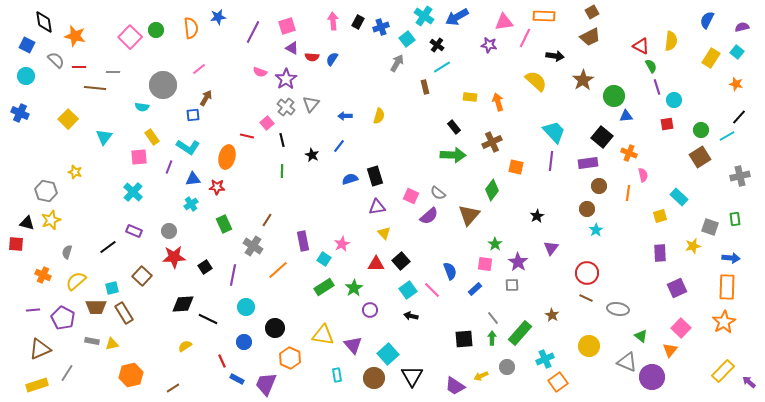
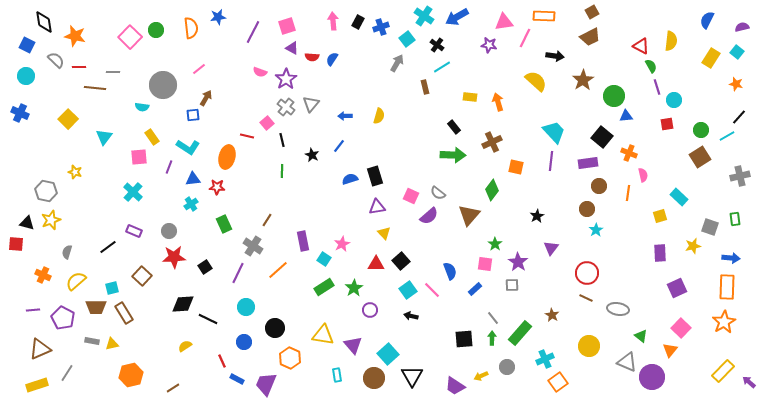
purple line at (233, 275): moved 5 px right, 2 px up; rotated 15 degrees clockwise
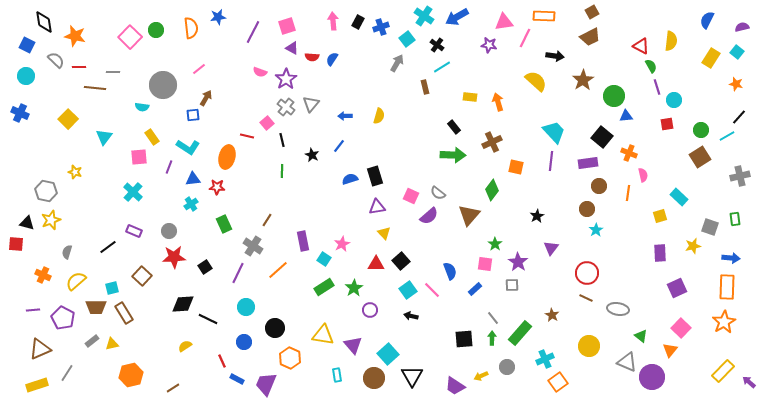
gray rectangle at (92, 341): rotated 48 degrees counterclockwise
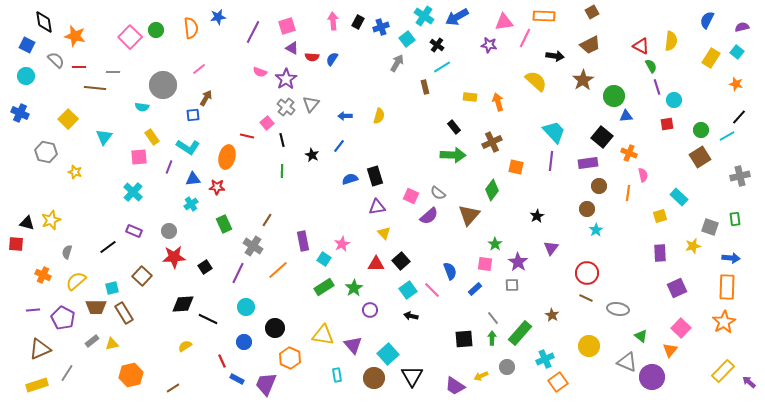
brown trapezoid at (590, 37): moved 8 px down
gray hexagon at (46, 191): moved 39 px up
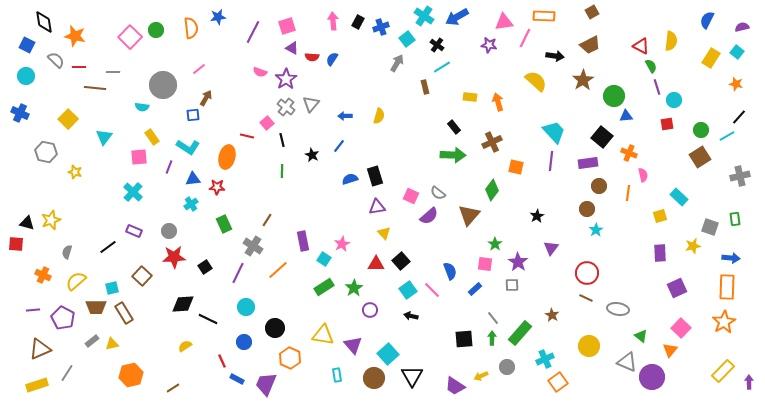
purple arrow at (749, 382): rotated 48 degrees clockwise
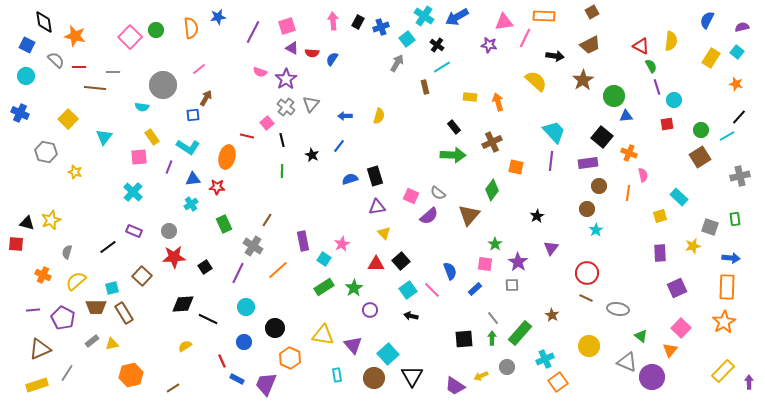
red semicircle at (312, 57): moved 4 px up
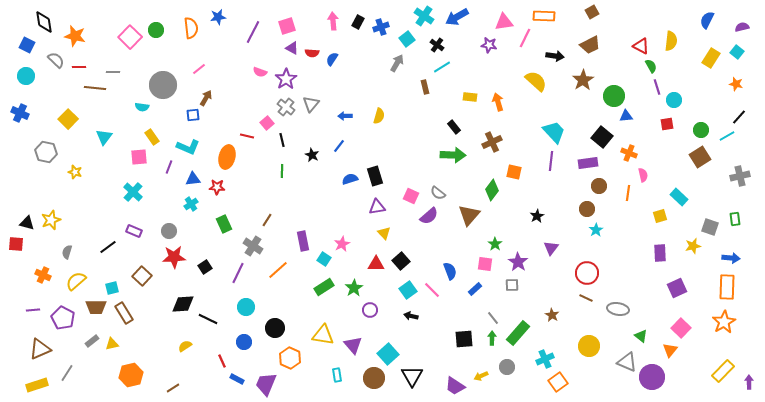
cyan L-shape at (188, 147): rotated 10 degrees counterclockwise
orange square at (516, 167): moved 2 px left, 5 px down
green rectangle at (520, 333): moved 2 px left
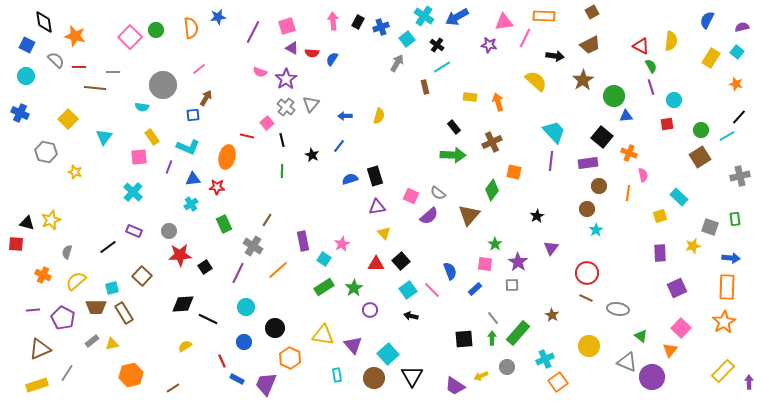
purple line at (657, 87): moved 6 px left
red star at (174, 257): moved 6 px right, 2 px up
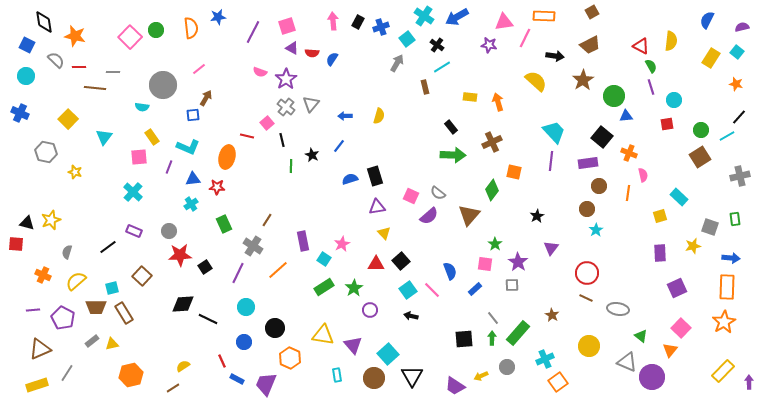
black rectangle at (454, 127): moved 3 px left
green line at (282, 171): moved 9 px right, 5 px up
yellow semicircle at (185, 346): moved 2 px left, 20 px down
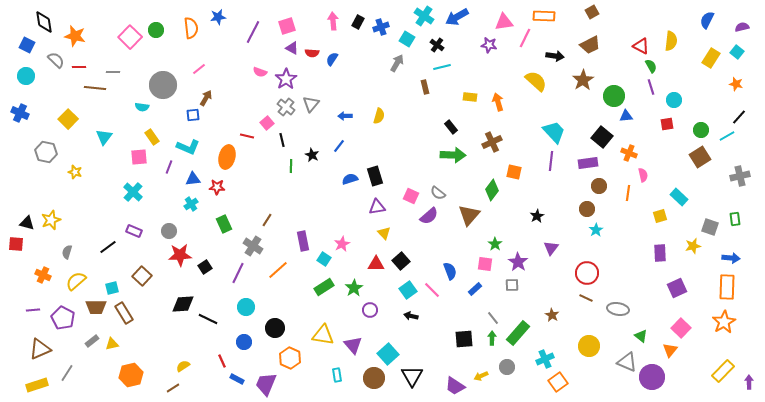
cyan square at (407, 39): rotated 21 degrees counterclockwise
cyan line at (442, 67): rotated 18 degrees clockwise
